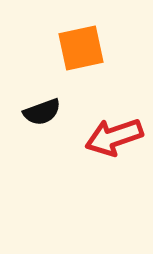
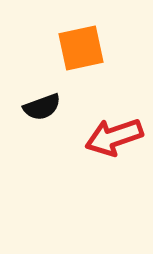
black semicircle: moved 5 px up
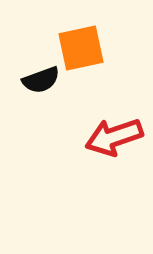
black semicircle: moved 1 px left, 27 px up
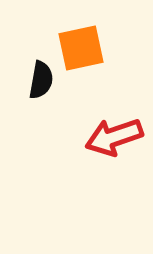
black semicircle: rotated 60 degrees counterclockwise
